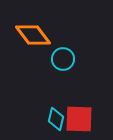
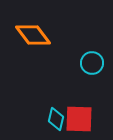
cyan circle: moved 29 px right, 4 px down
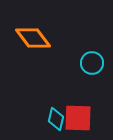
orange diamond: moved 3 px down
red square: moved 1 px left, 1 px up
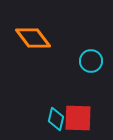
cyan circle: moved 1 px left, 2 px up
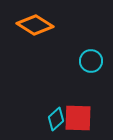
orange diamond: moved 2 px right, 13 px up; rotated 21 degrees counterclockwise
cyan diamond: rotated 35 degrees clockwise
